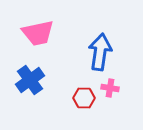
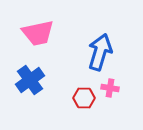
blue arrow: rotated 9 degrees clockwise
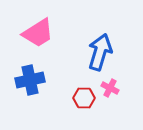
pink trapezoid: rotated 20 degrees counterclockwise
blue cross: rotated 24 degrees clockwise
pink cross: rotated 18 degrees clockwise
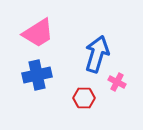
blue arrow: moved 3 px left, 2 px down
blue cross: moved 7 px right, 5 px up
pink cross: moved 7 px right, 6 px up
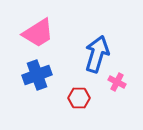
blue cross: rotated 8 degrees counterclockwise
red hexagon: moved 5 px left
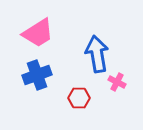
blue arrow: rotated 27 degrees counterclockwise
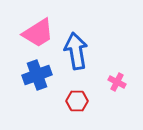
blue arrow: moved 21 px left, 3 px up
red hexagon: moved 2 px left, 3 px down
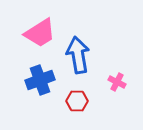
pink trapezoid: moved 2 px right
blue arrow: moved 2 px right, 4 px down
blue cross: moved 3 px right, 5 px down
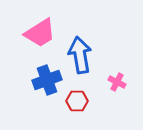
blue arrow: moved 2 px right
blue cross: moved 7 px right
